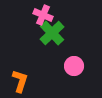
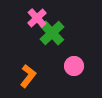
pink cross: moved 6 px left, 3 px down; rotated 24 degrees clockwise
orange L-shape: moved 8 px right, 5 px up; rotated 20 degrees clockwise
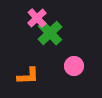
green cross: moved 2 px left
orange L-shape: rotated 50 degrees clockwise
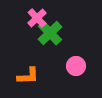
pink circle: moved 2 px right
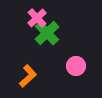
green cross: moved 3 px left
orange L-shape: rotated 40 degrees counterclockwise
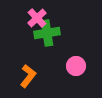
green cross: rotated 35 degrees clockwise
orange L-shape: rotated 10 degrees counterclockwise
